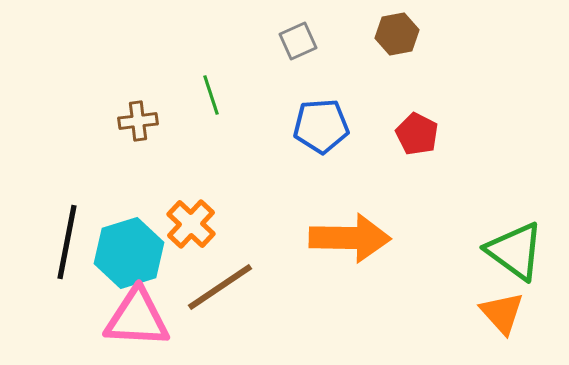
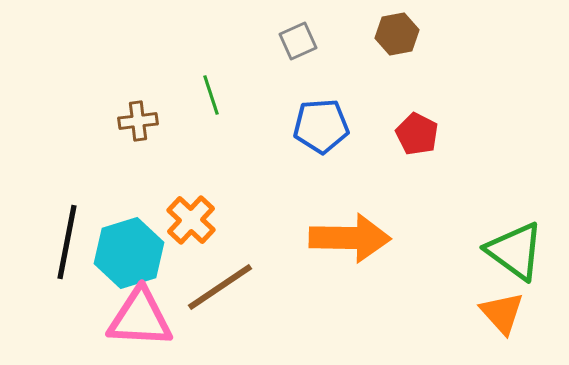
orange cross: moved 4 px up
pink triangle: moved 3 px right
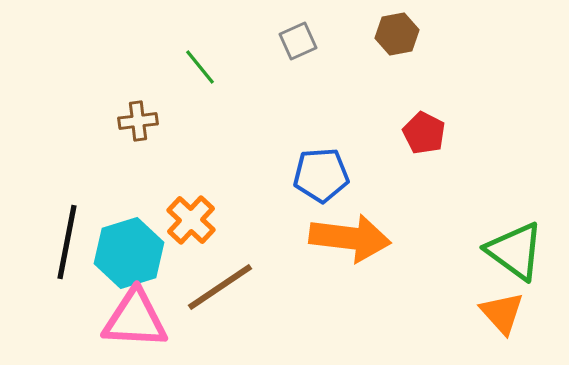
green line: moved 11 px left, 28 px up; rotated 21 degrees counterclockwise
blue pentagon: moved 49 px down
red pentagon: moved 7 px right, 1 px up
orange arrow: rotated 6 degrees clockwise
pink triangle: moved 5 px left, 1 px down
